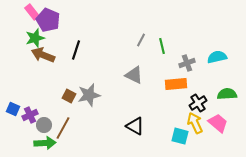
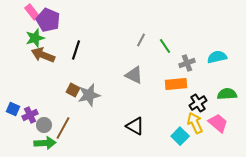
green line: moved 3 px right; rotated 21 degrees counterclockwise
brown square: moved 4 px right, 6 px up
cyan square: rotated 30 degrees clockwise
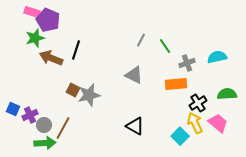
pink rectangle: rotated 35 degrees counterclockwise
brown arrow: moved 8 px right, 3 px down
